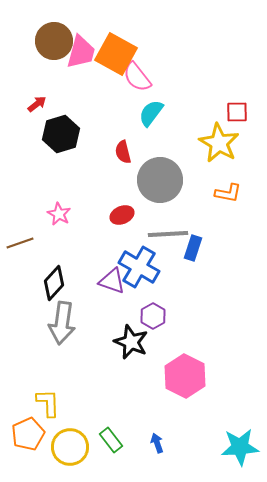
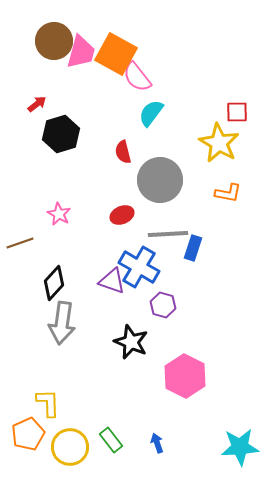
purple hexagon: moved 10 px right, 11 px up; rotated 15 degrees counterclockwise
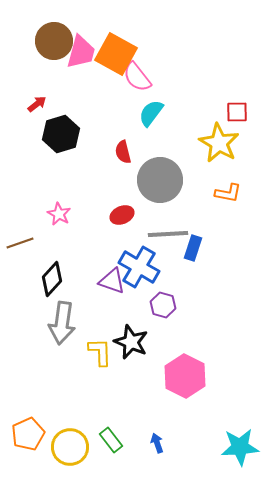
black diamond: moved 2 px left, 4 px up
yellow L-shape: moved 52 px right, 51 px up
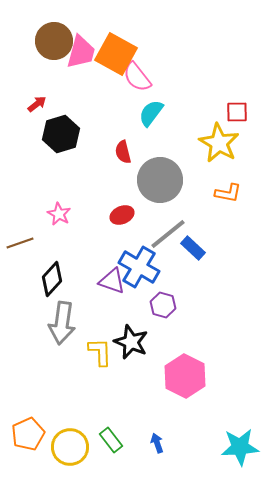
gray line: rotated 36 degrees counterclockwise
blue rectangle: rotated 65 degrees counterclockwise
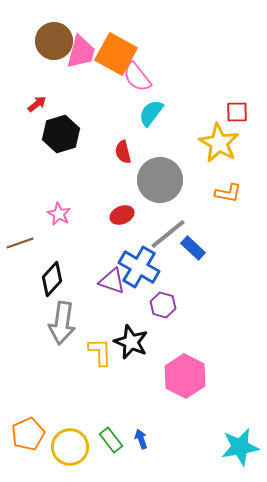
blue arrow: moved 16 px left, 4 px up
cyan star: rotated 6 degrees counterclockwise
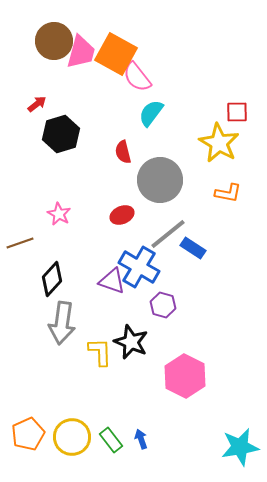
blue rectangle: rotated 10 degrees counterclockwise
yellow circle: moved 2 px right, 10 px up
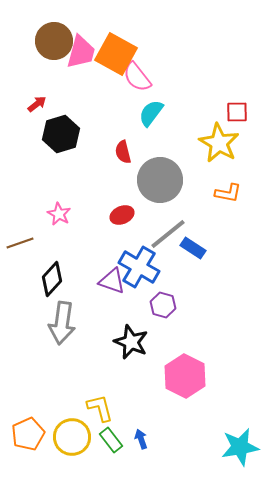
yellow L-shape: moved 56 px down; rotated 12 degrees counterclockwise
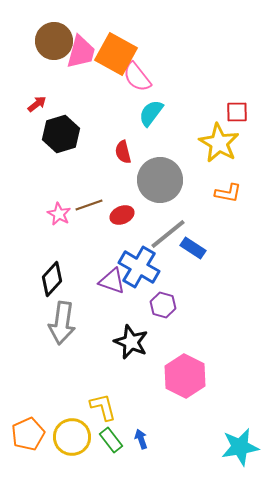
brown line: moved 69 px right, 38 px up
yellow L-shape: moved 3 px right, 1 px up
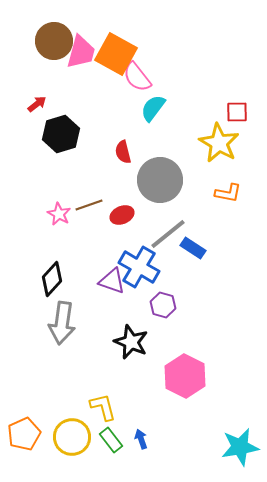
cyan semicircle: moved 2 px right, 5 px up
orange pentagon: moved 4 px left
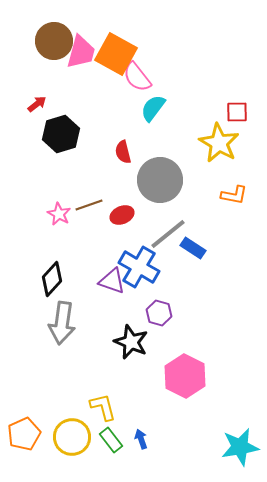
orange L-shape: moved 6 px right, 2 px down
purple hexagon: moved 4 px left, 8 px down
